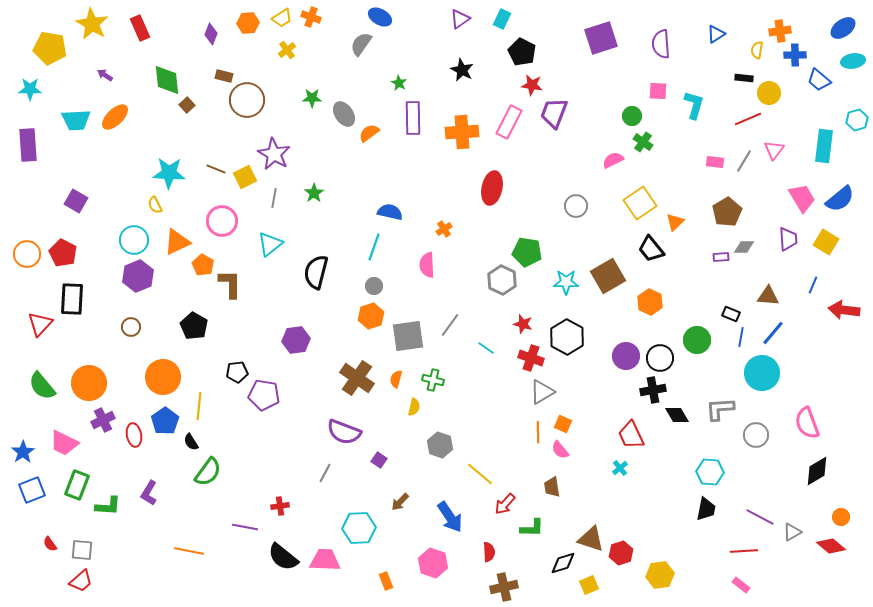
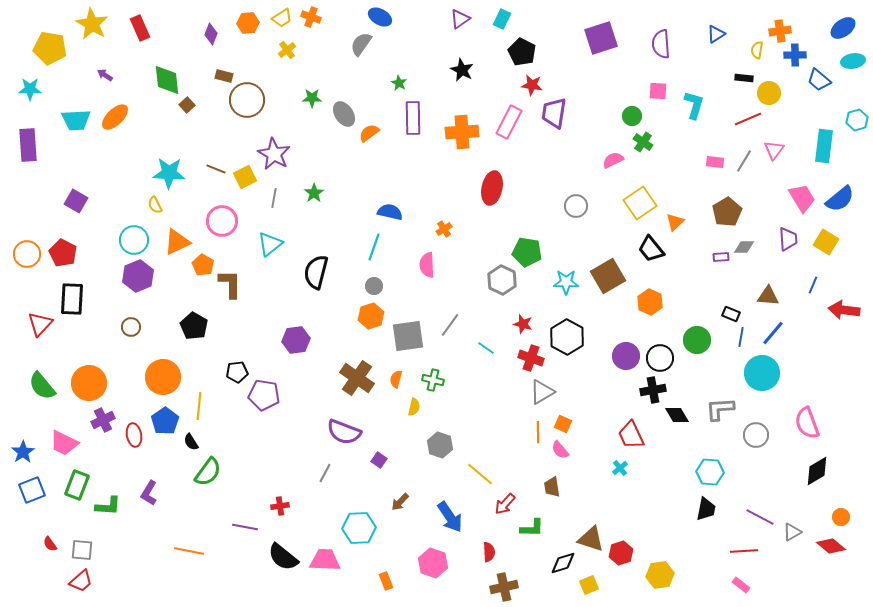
purple trapezoid at (554, 113): rotated 12 degrees counterclockwise
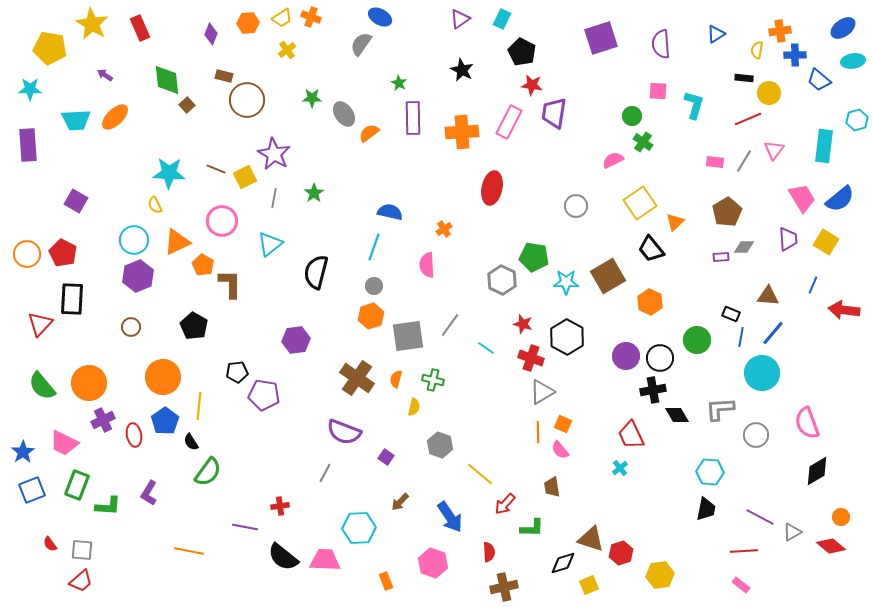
green pentagon at (527, 252): moved 7 px right, 5 px down
purple square at (379, 460): moved 7 px right, 3 px up
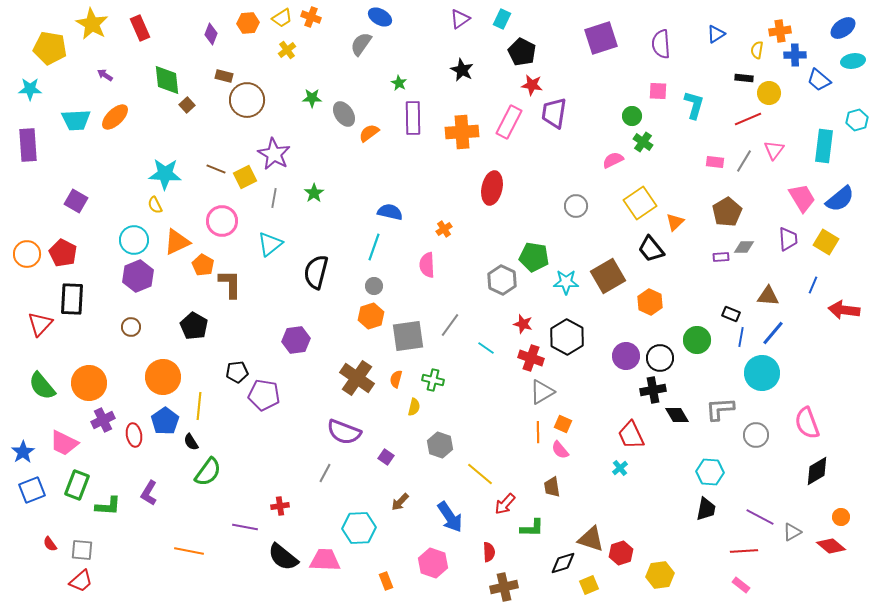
cyan star at (169, 173): moved 4 px left, 1 px down
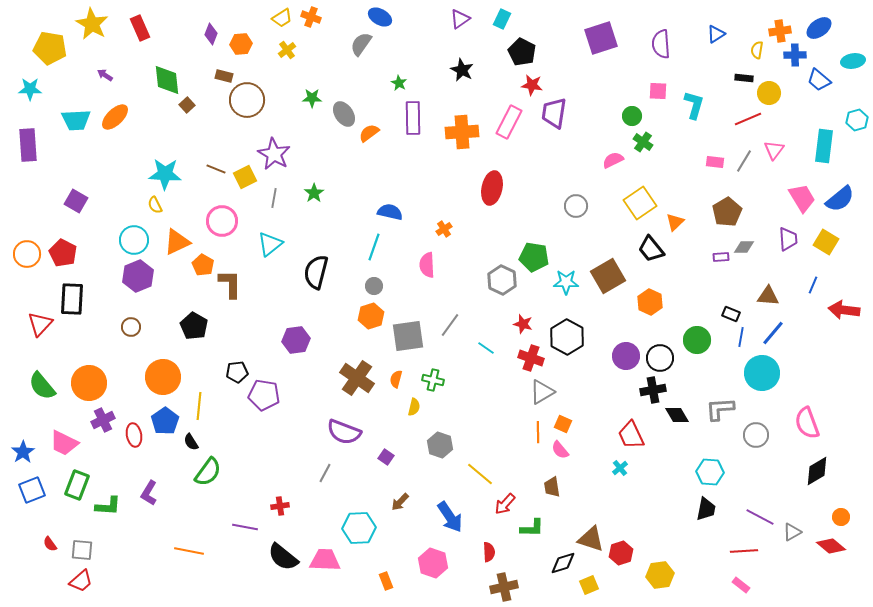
orange hexagon at (248, 23): moved 7 px left, 21 px down
blue ellipse at (843, 28): moved 24 px left
